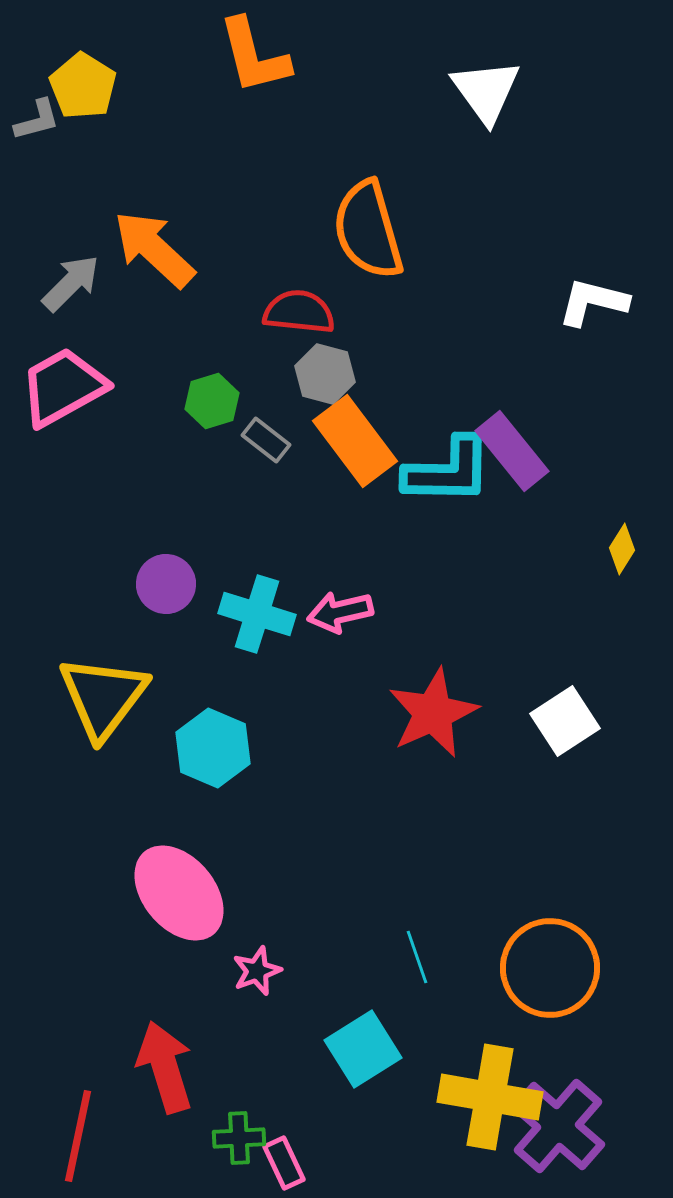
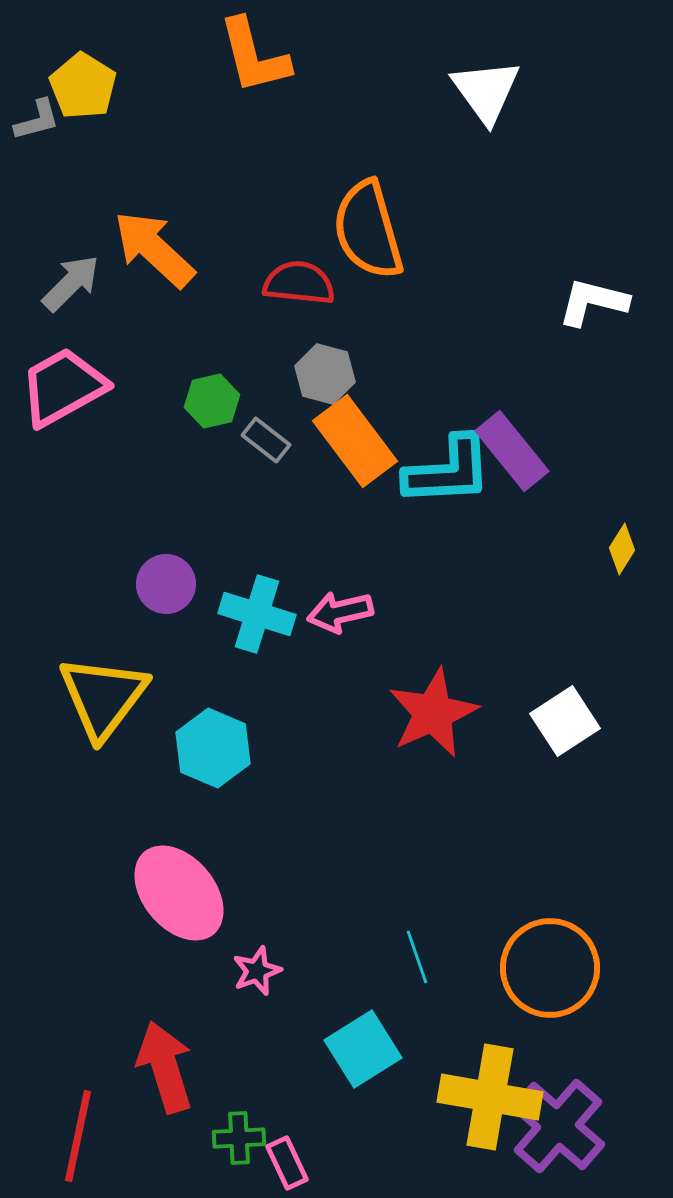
red semicircle: moved 29 px up
green hexagon: rotated 4 degrees clockwise
cyan L-shape: rotated 4 degrees counterclockwise
pink rectangle: moved 3 px right
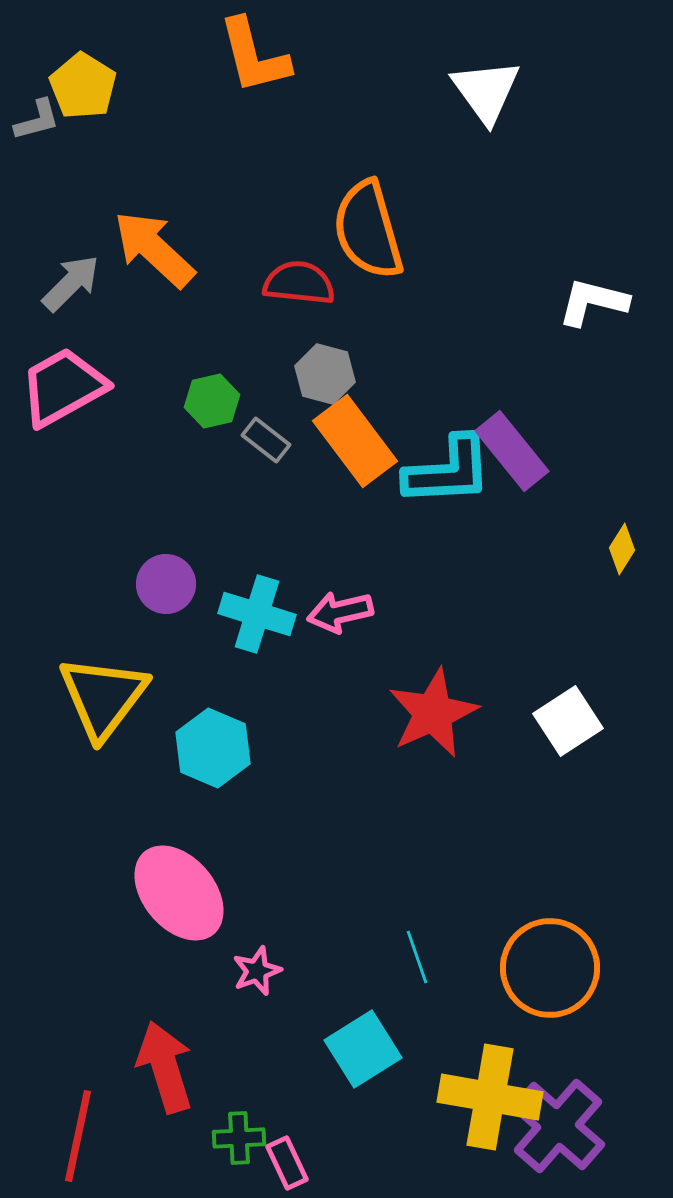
white square: moved 3 px right
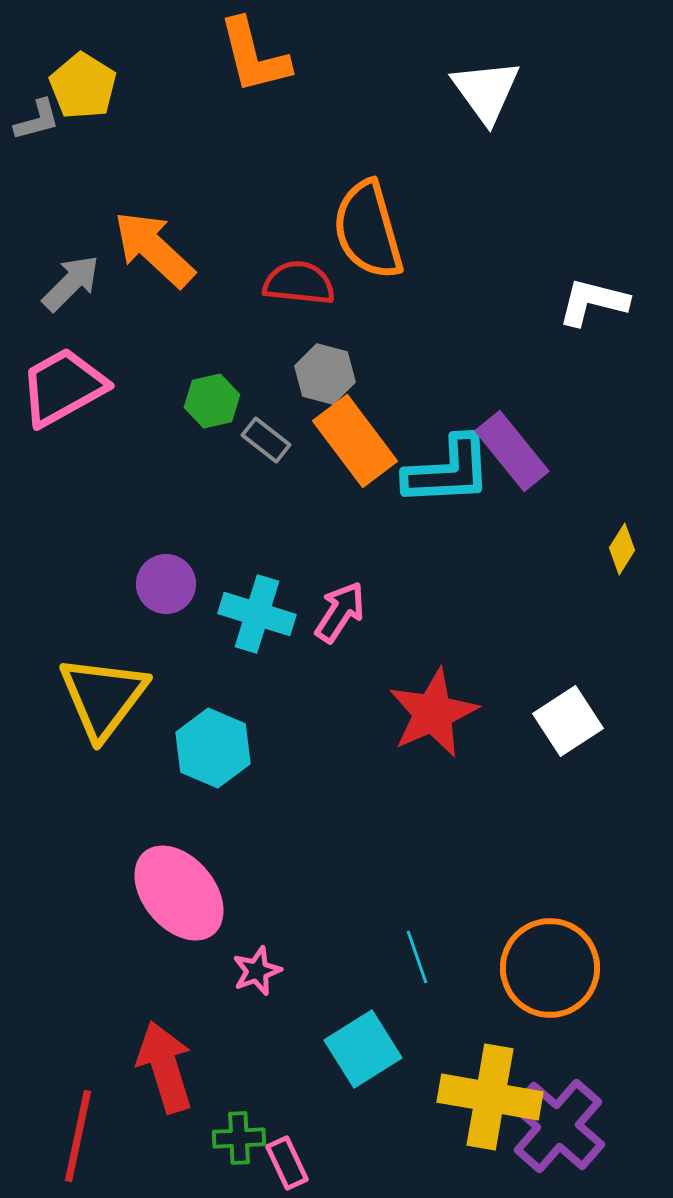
pink arrow: rotated 136 degrees clockwise
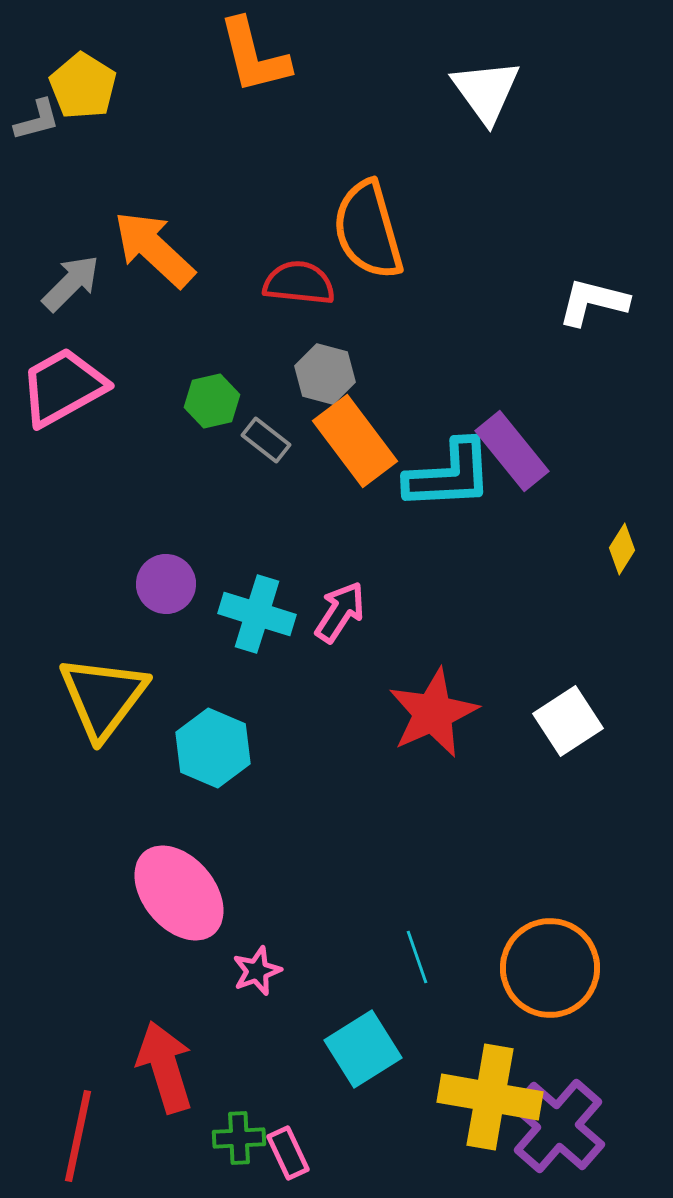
cyan L-shape: moved 1 px right, 4 px down
pink rectangle: moved 1 px right, 10 px up
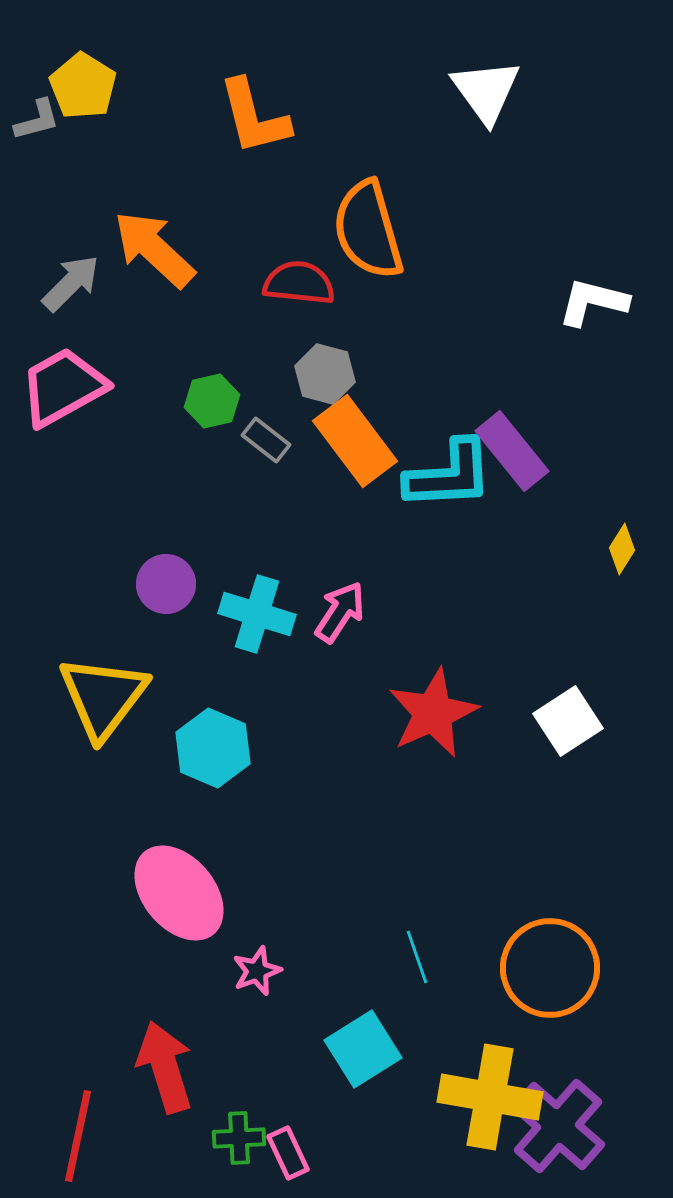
orange L-shape: moved 61 px down
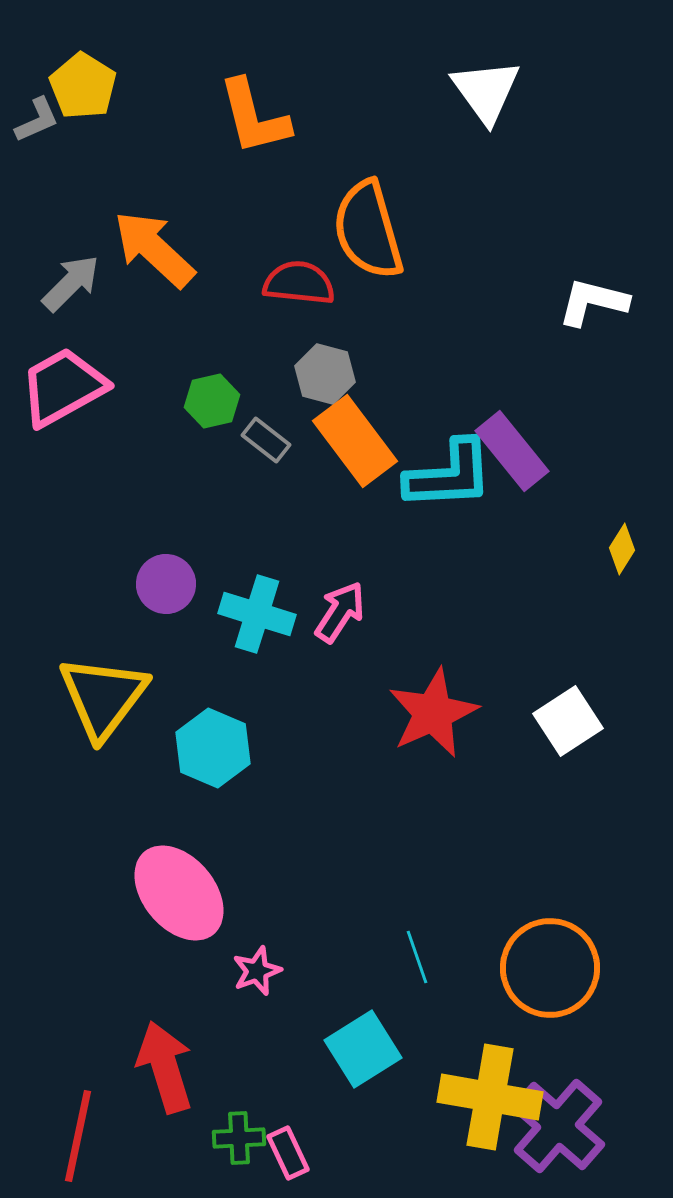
gray L-shape: rotated 9 degrees counterclockwise
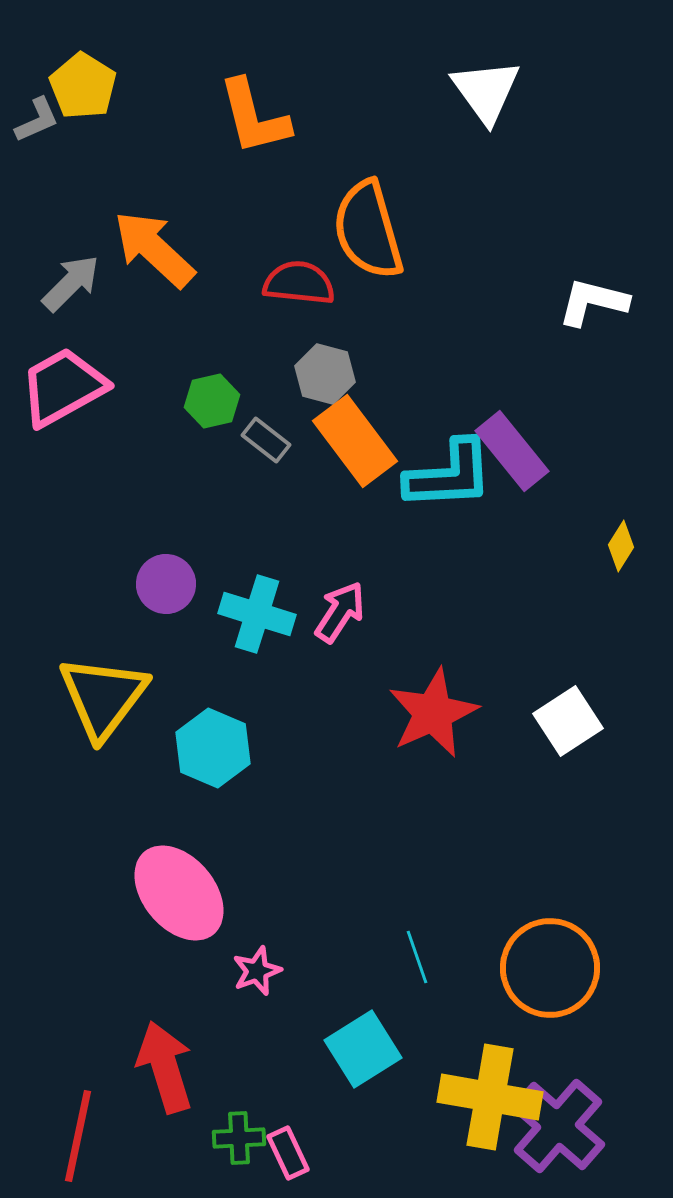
yellow diamond: moved 1 px left, 3 px up
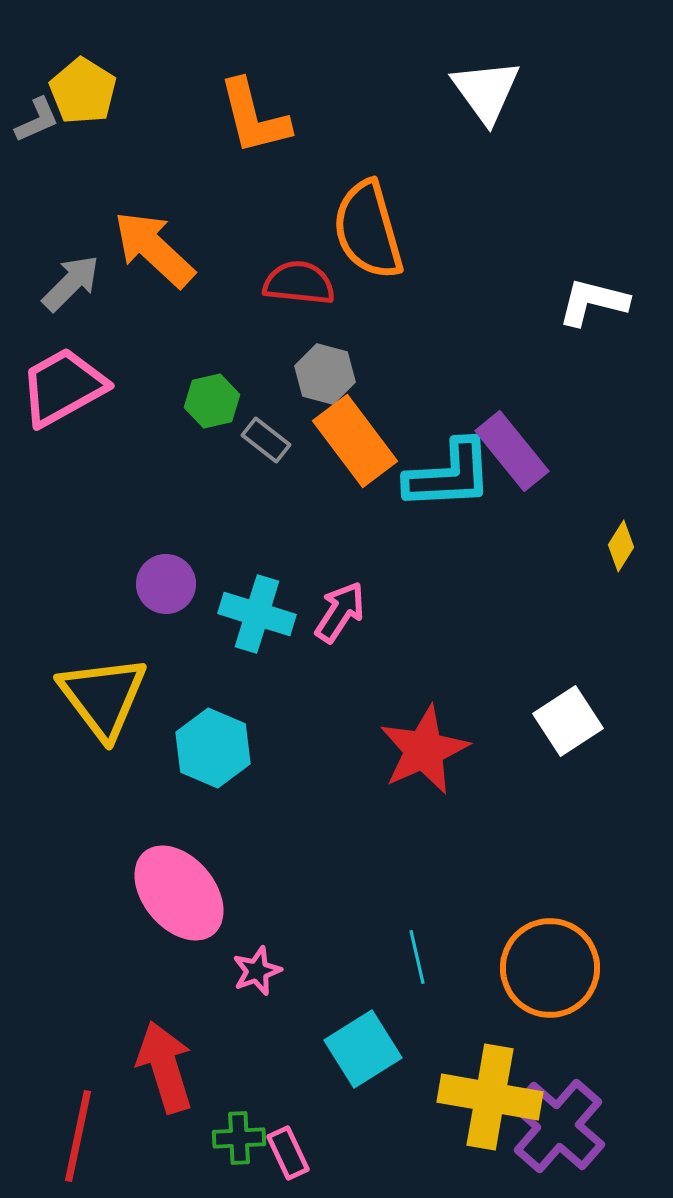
yellow pentagon: moved 5 px down
yellow triangle: rotated 14 degrees counterclockwise
red star: moved 9 px left, 37 px down
cyan line: rotated 6 degrees clockwise
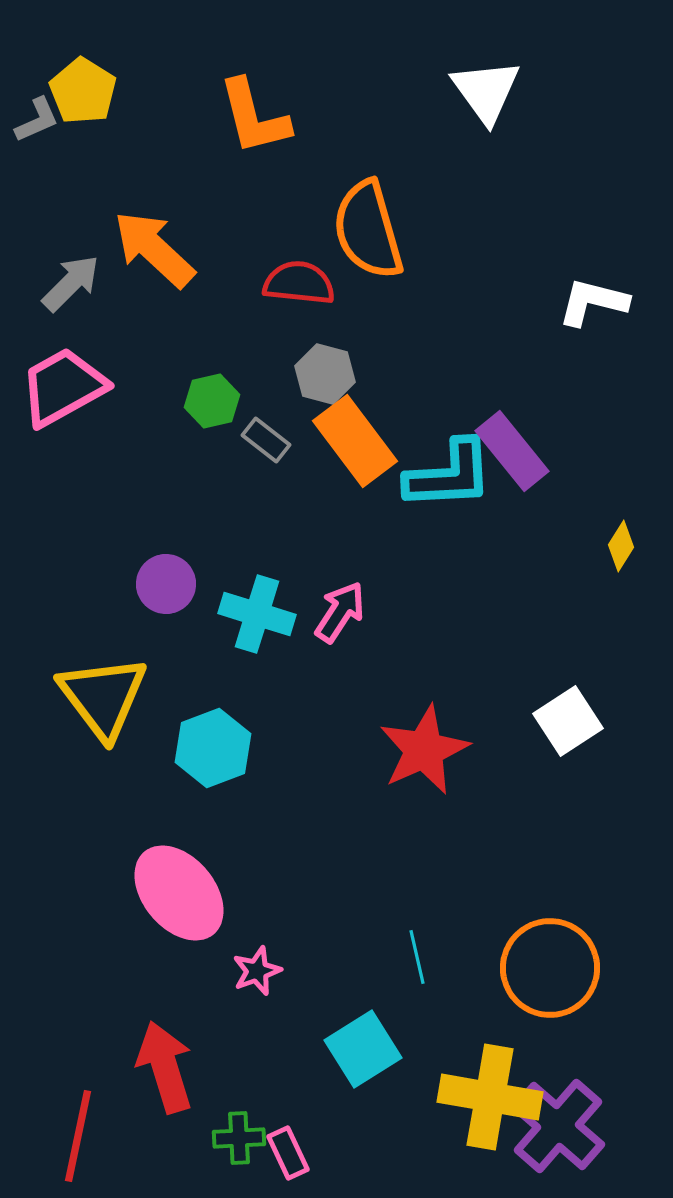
cyan hexagon: rotated 16 degrees clockwise
